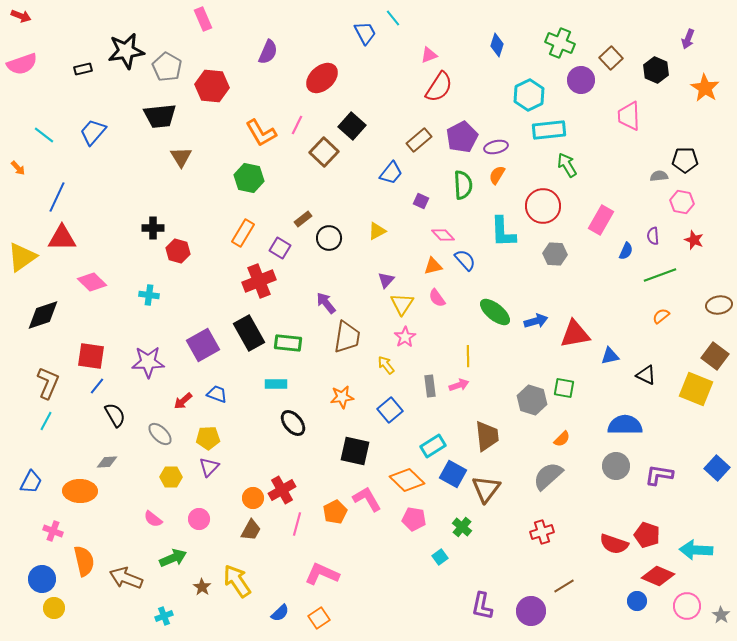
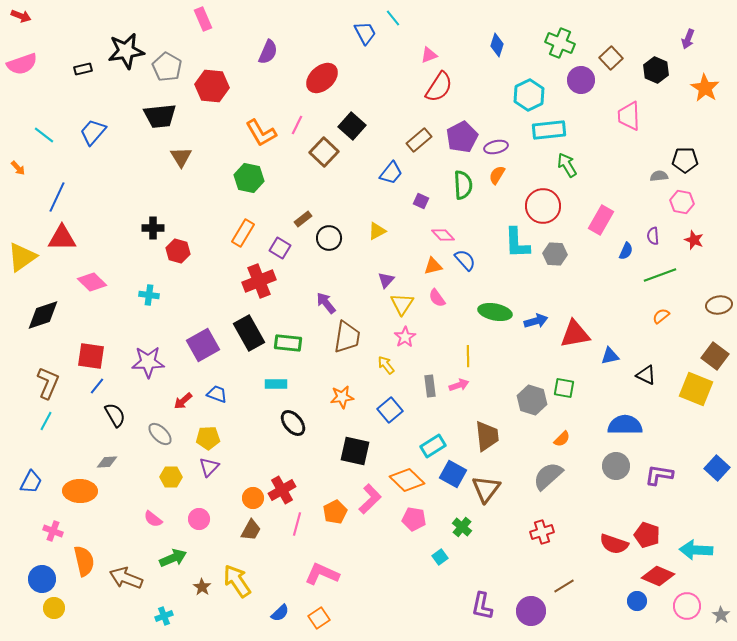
cyan L-shape at (503, 232): moved 14 px right, 11 px down
green ellipse at (495, 312): rotated 28 degrees counterclockwise
pink L-shape at (367, 499): moved 3 px right; rotated 76 degrees clockwise
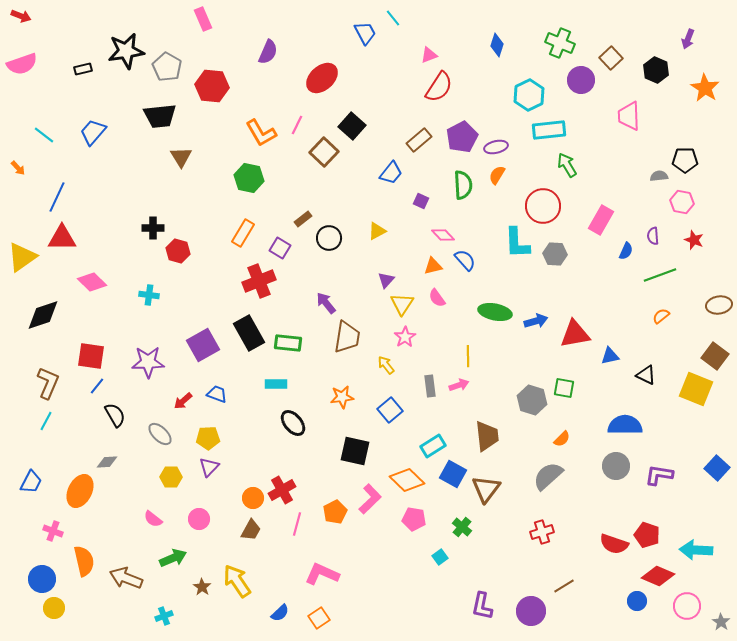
orange ellipse at (80, 491): rotated 64 degrees counterclockwise
gray star at (721, 615): moved 7 px down
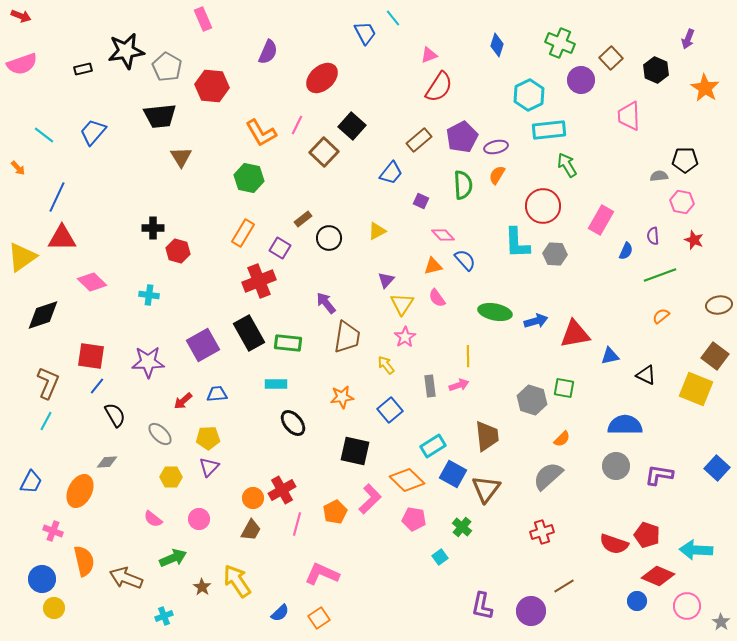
blue trapezoid at (217, 394): rotated 25 degrees counterclockwise
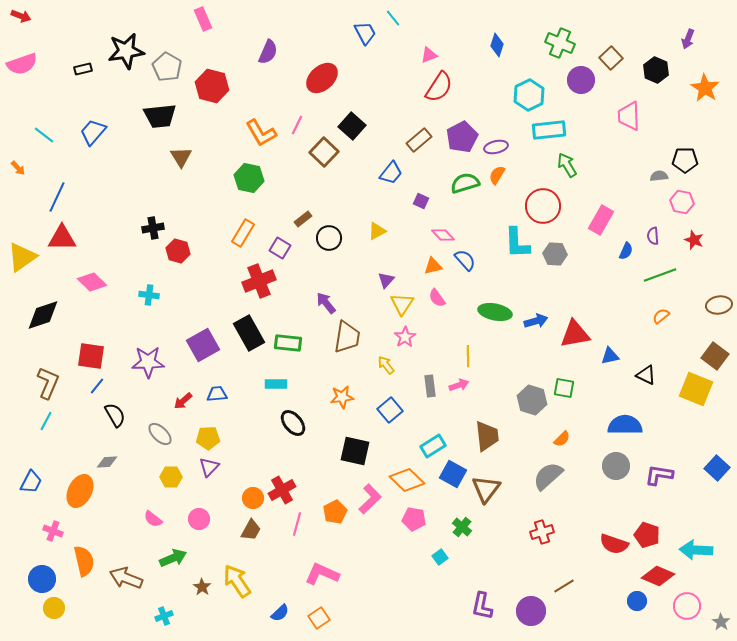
red hexagon at (212, 86): rotated 8 degrees clockwise
green semicircle at (463, 185): moved 2 px right, 2 px up; rotated 104 degrees counterclockwise
black cross at (153, 228): rotated 10 degrees counterclockwise
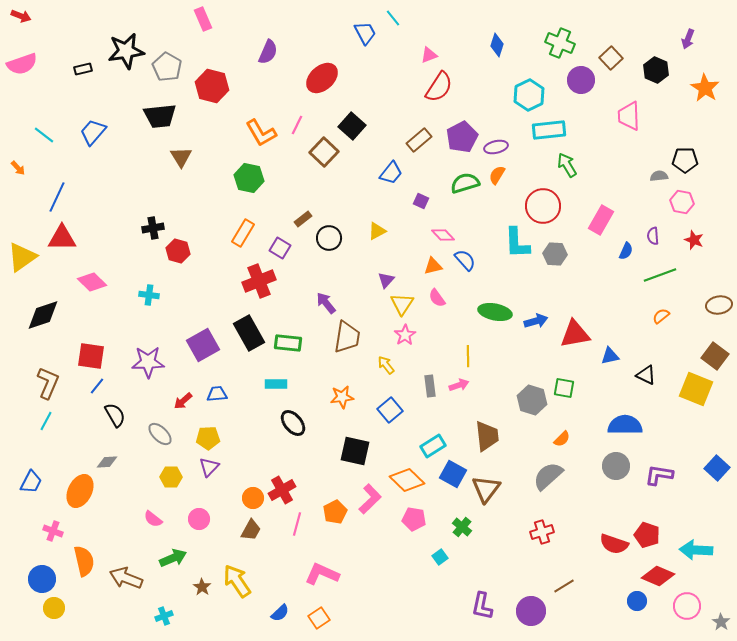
pink star at (405, 337): moved 2 px up
